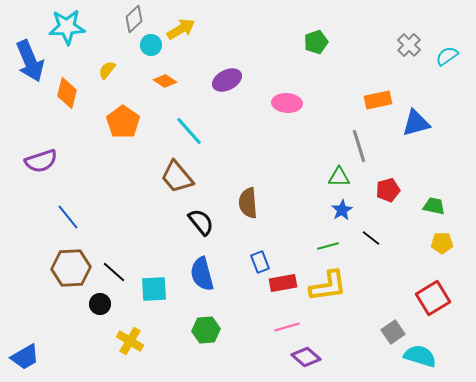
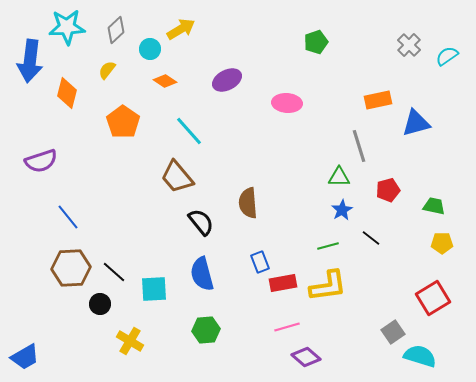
gray diamond at (134, 19): moved 18 px left, 11 px down
cyan circle at (151, 45): moved 1 px left, 4 px down
blue arrow at (30, 61): rotated 30 degrees clockwise
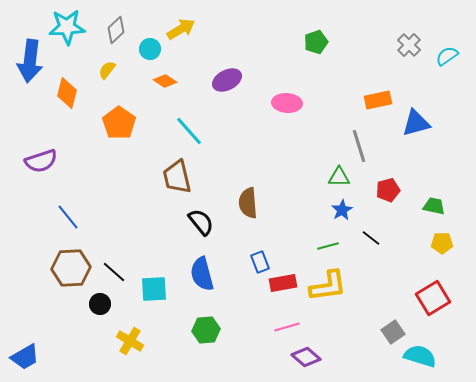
orange pentagon at (123, 122): moved 4 px left, 1 px down
brown trapezoid at (177, 177): rotated 27 degrees clockwise
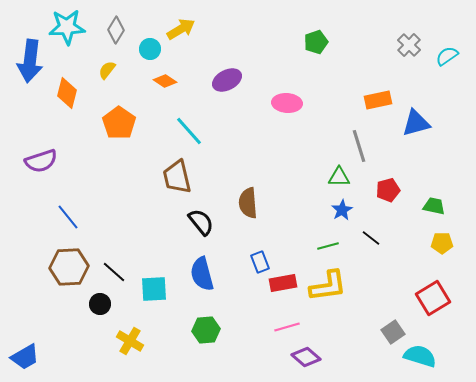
gray diamond at (116, 30): rotated 16 degrees counterclockwise
brown hexagon at (71, 268): moved 2 px left, 1 px up
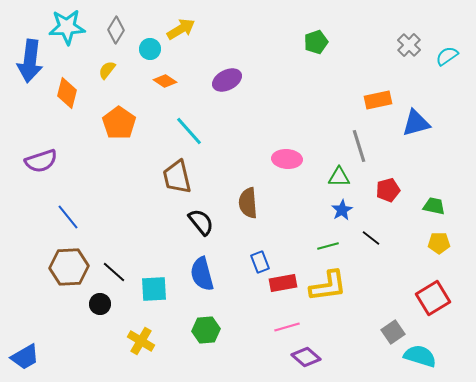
pink ellipse at (287, 103): moved 56 px down
yellow pentagon at (442, 243): moved 3 px left
yellow cross at (130, 341): moved 11 px right
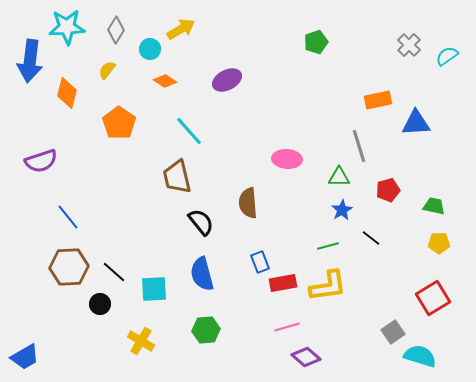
blue triangle at (416, 123): rotated 12 degrees clockwise
